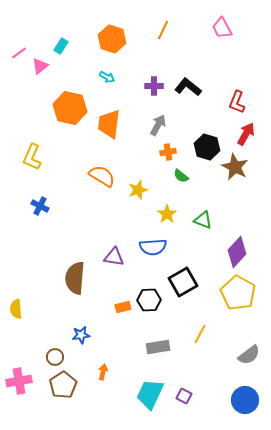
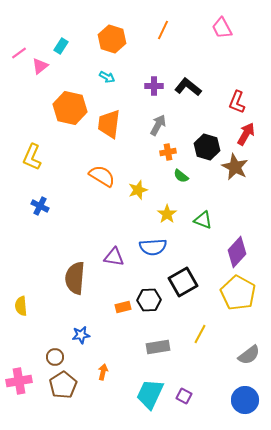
yellow semicircle at (16, 309): moved 5 px right, 3 px up
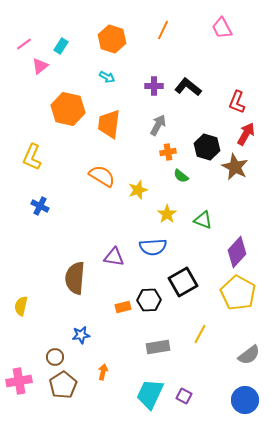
pink line at (19, 53): moved 5 px right, 9 px up
orange hexagon at (70, 108): moved 2 px left, 1 px down
yellow semicircle at (21, 306): rotated 18 degrees clockwise
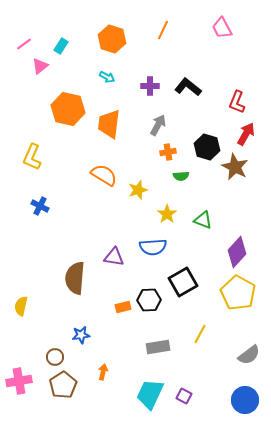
purple cross at (154, 86): moved 4 px left
orange semicircle at (102, 176): moved 2 px right, 1 px up
green semicircle at (181, 176): rotated 42 degrees counterclockwise
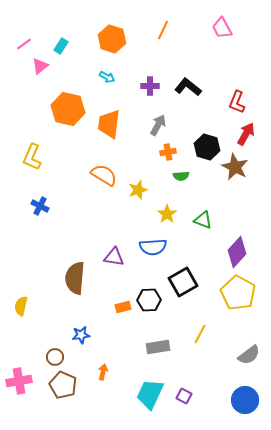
brown pentagon at (63, 385): rotated 16 degrees counterclockwise
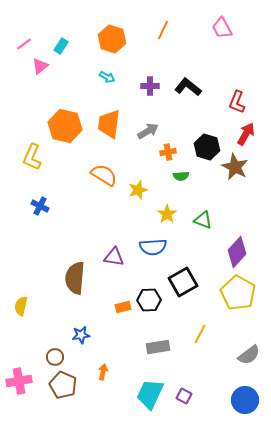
orange hexagon at (68, 109): moved 3 px left, 17 px down
gray arrow at (158, 125): moved 10 px left, 6 px down; rotated 30 degrees clockwise
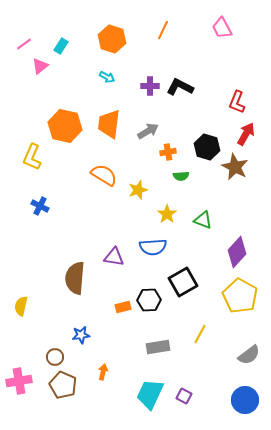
black L-shape at (188, 87): moved 8 px left; rotated 12 degrees counterclockwise
yellow pentagon at (238, 293): moved 2 px right, 3 px down
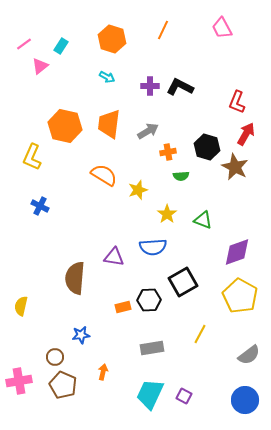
purple diamond at (237, 252): rotated 28 degrees clockwise
gray rectangle at (158, 347): moved 6 px left, 1 px down
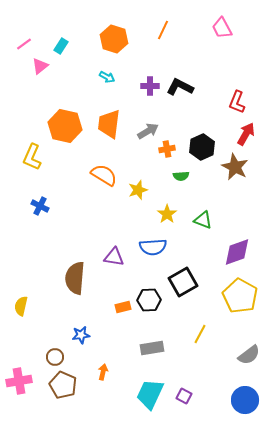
orange hexagon at (112, 39): moved 2 px right
black hexagon at (207, 147): moved 5 px left; rotated 20 degrees clockwise
orange cross at (168, 152): moved 1 px left, 3 px up
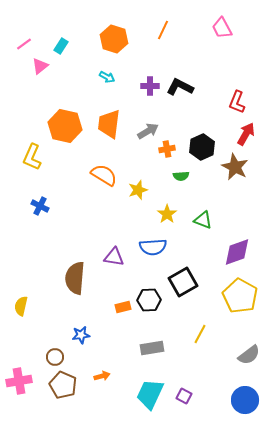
orange arrow at (103, 372): moved 1 px left, 4 px down; rotated 63 degrees clockwise
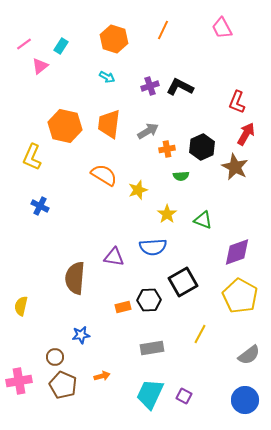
purple cross at (150, 86): rotated 18 degrees counterclockwise
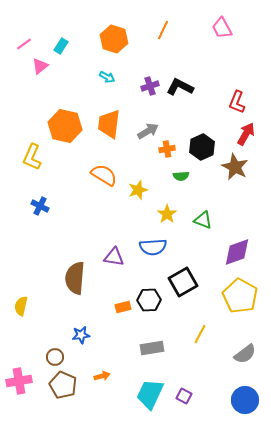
gray semicircle at (249, 355): moved 4 px left, 1 px up
